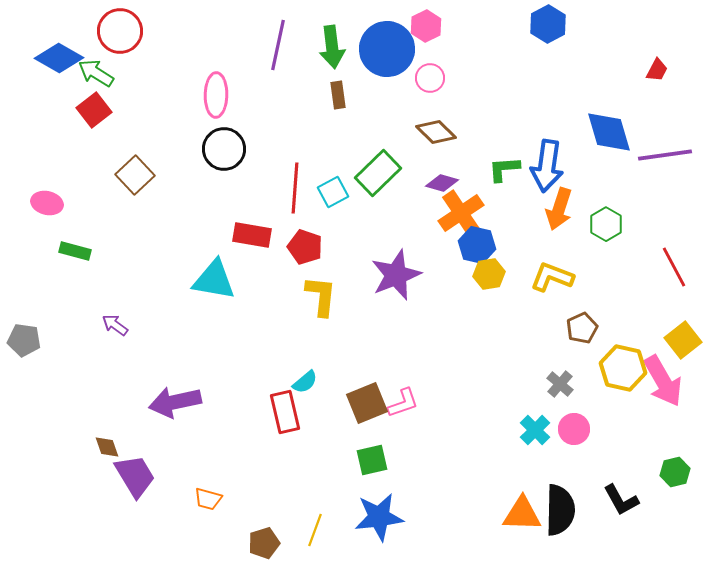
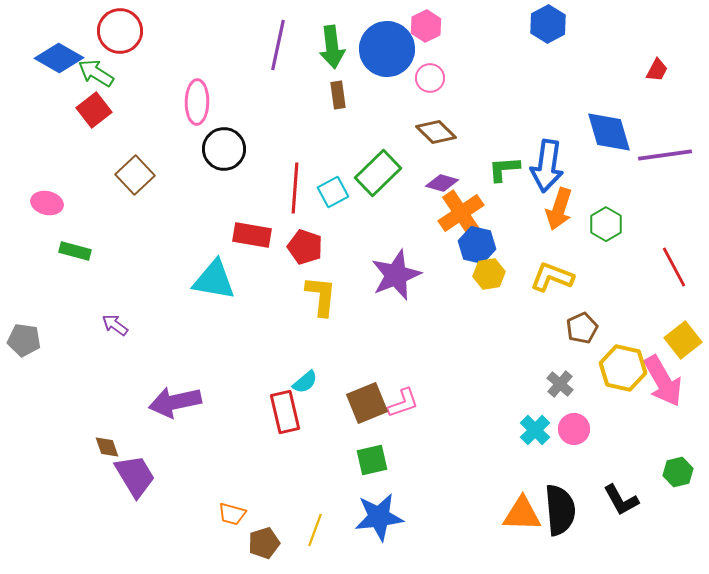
pink ellipse at (216, 95): moved 19 px left, 7 px down
green hexagon at (675, 472): moved 3 px right
orange trapezoid at (208, 499): moved 24 px right, 15 px down
black semicircle at (560, 510): rotated 6 degrees counterclockwise
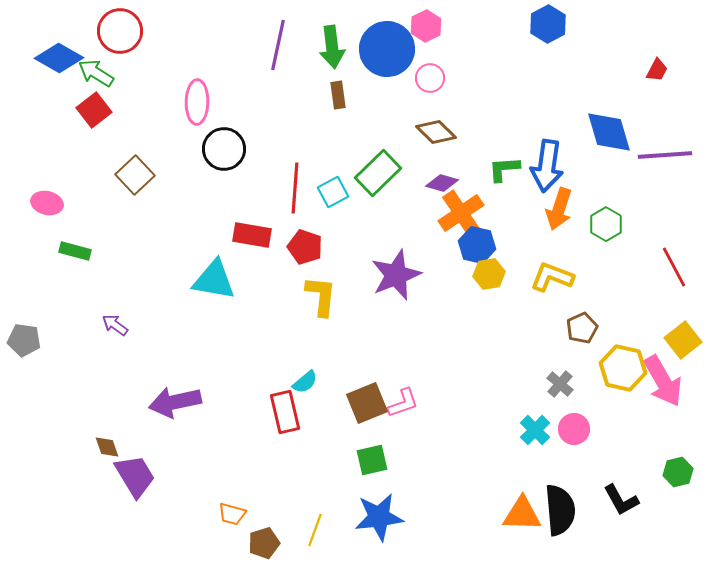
purple line at (665, 155): rotated 4 degrees clockwise
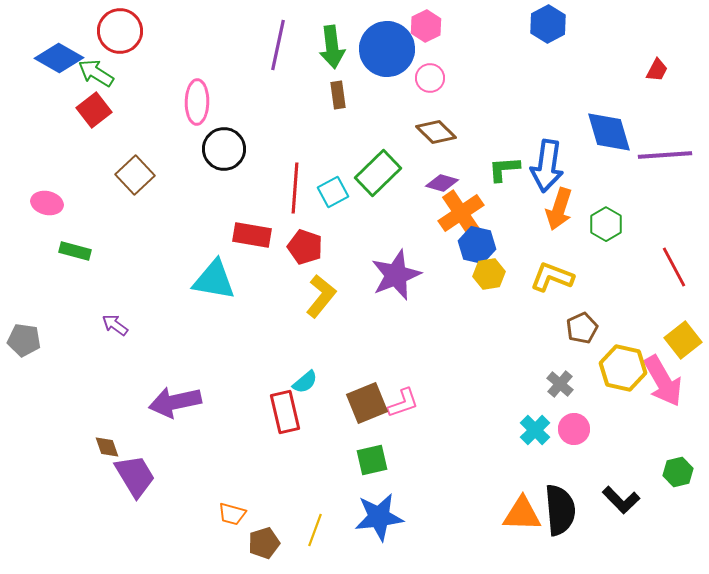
yellow L-shape at (321, 296): rotated 33 degrees clockwise
black L-shape at (621, 500): rotated 15 degrees counterclockwise
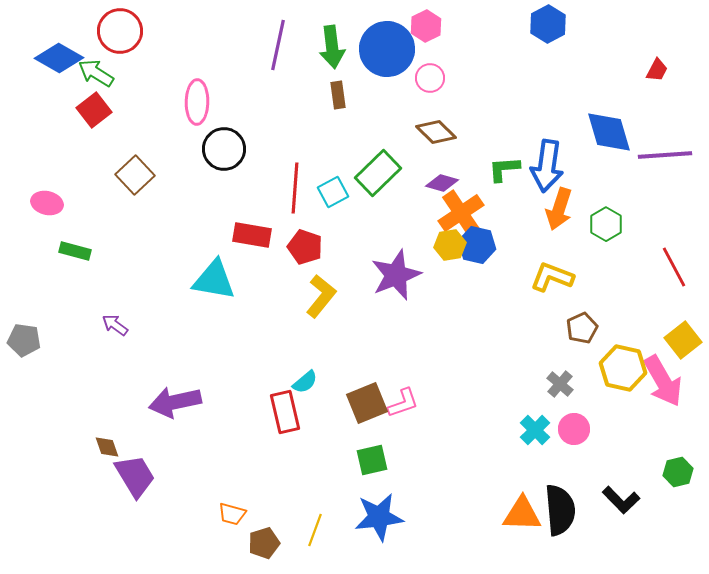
yellow hexagon at (489, 274): moved 39 px left, 29 px up
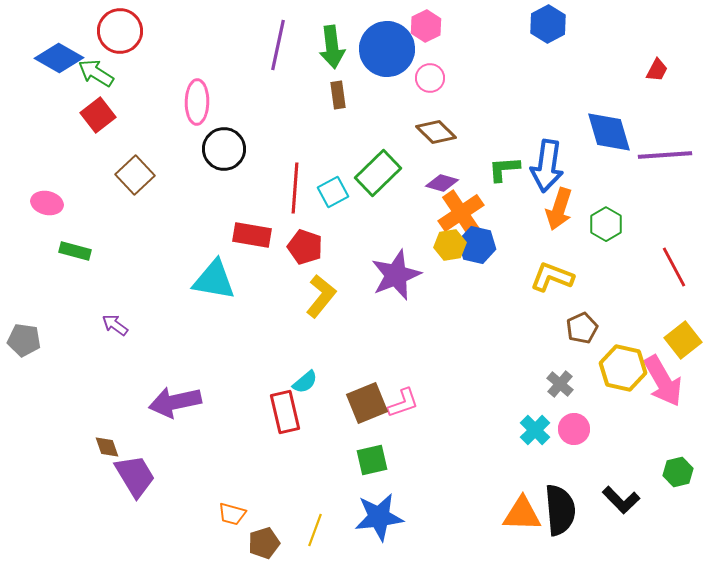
red square at (94, 110): moved 4 px right, 5 px down
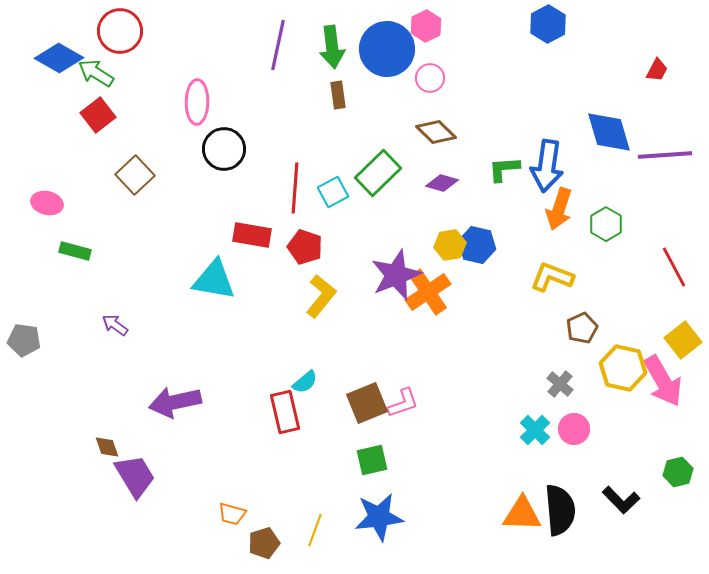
orange cross at (461, 213): moved 33 px left, 79 px down
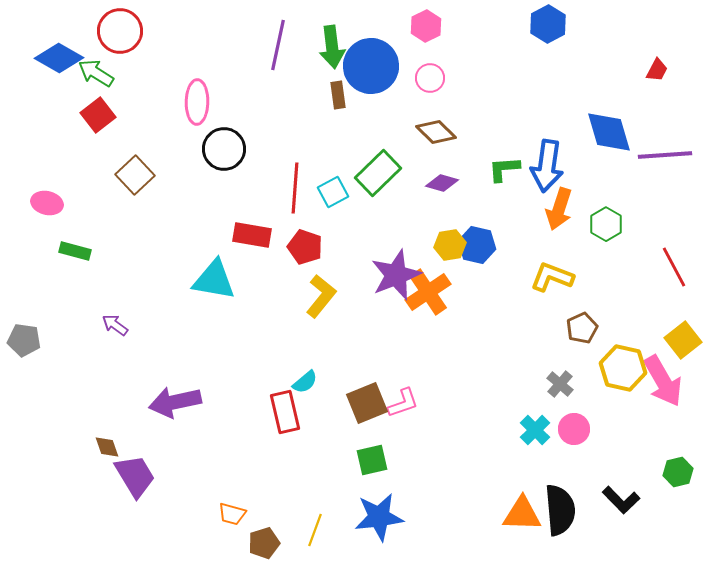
blue circle at (387, 49): moved 16 px left, 17 px down
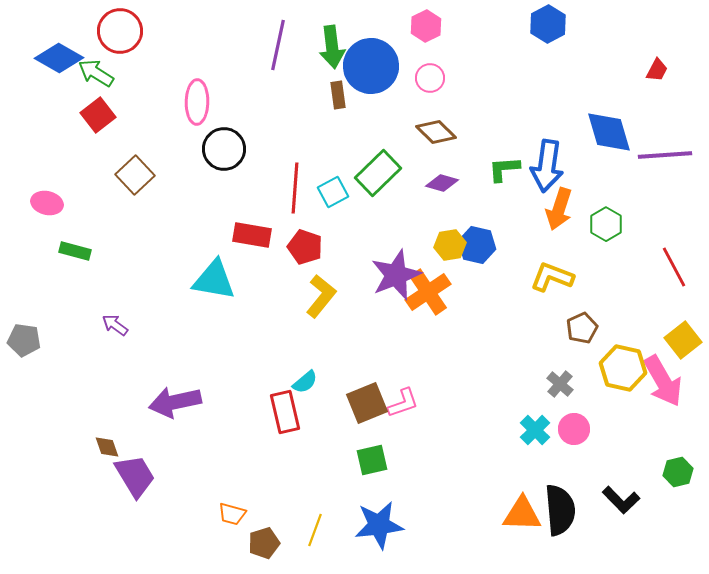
blue star at (379, 517): moved 8 px down
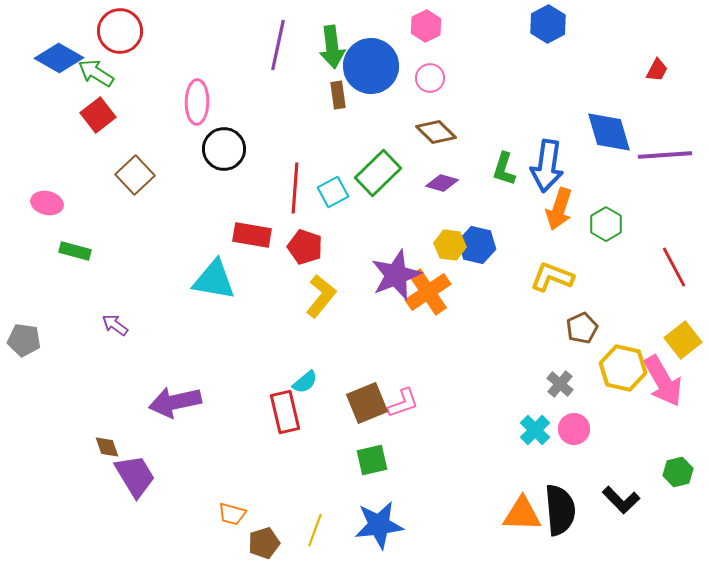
green L-shape at (504, 169): rotated 68 degrees counterclockwise
yellow hexagon at (450, 245): rotated 16 degrees clockwise
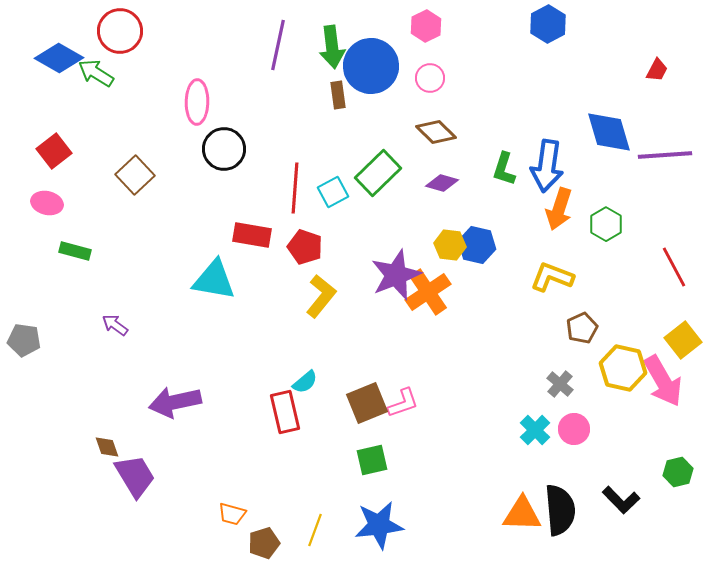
red square at (98, 115): moved 44 px left, 36 px down
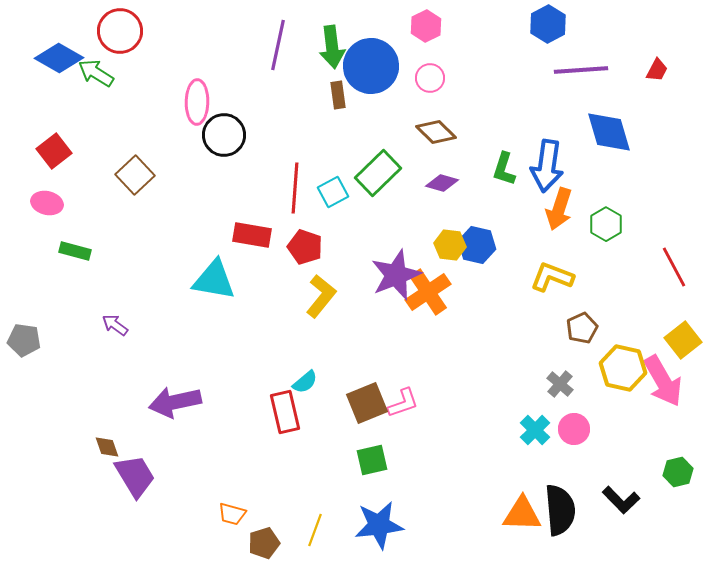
black circle at (224, 149): moved 14 px up
purple line at (665, 155): moved 84 px left, 85 px up
